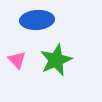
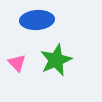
pink triangle: moved 3 px down
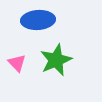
blue ellipse: moved 1 px right
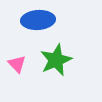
pink triangle: moved 1 px down
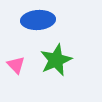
pink triangle: moved 1 px left, 1 px down
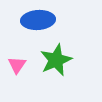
pink triangle: moved 1 px right; rotated 18 degrees clockwise
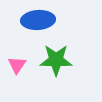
green star: rotated 24 degrees clockwise
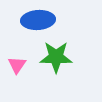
green star: moved 3 px up
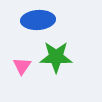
pink triangle: moved 5 px right, 1 px down
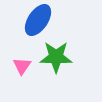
blue ellipse: rotated 52 degrees counterclockwise
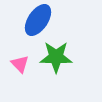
pink triangle: moved 2 px left, 2 px up; rotated 18 degrees counterclockwise
